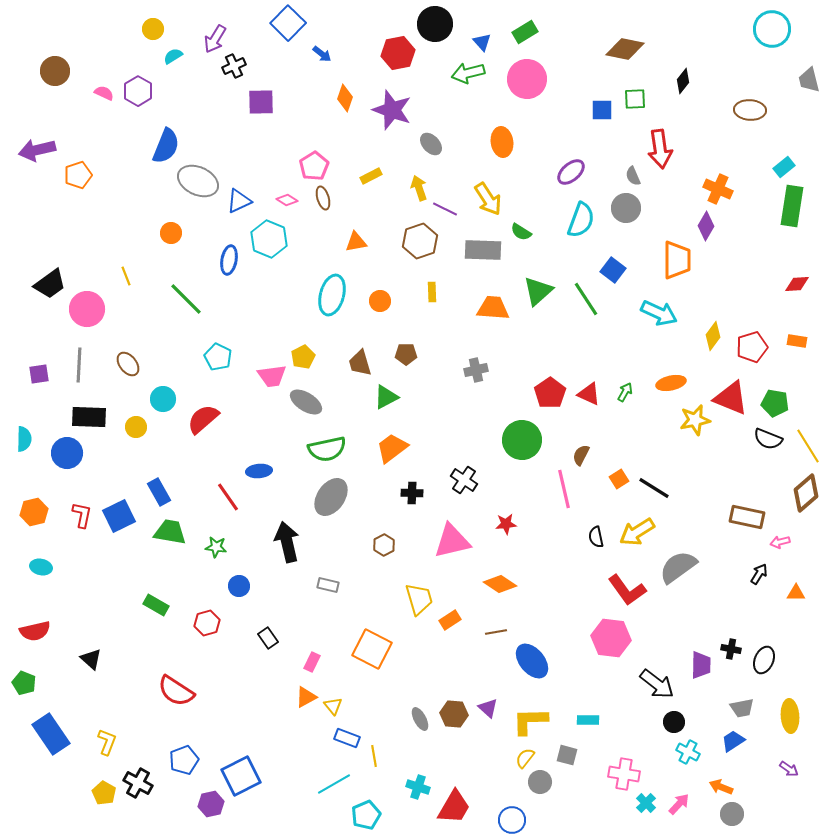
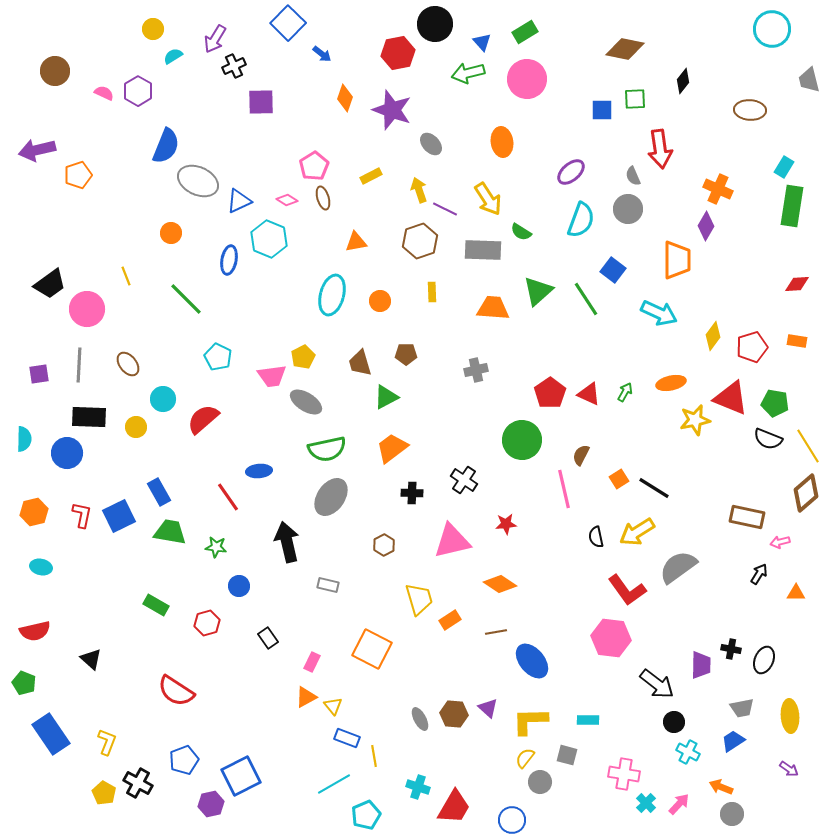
cyan rectangle at (784, 167): rotated 20 degrees counterclockwise
yellow arrow at (419, 188): moved 2 px down
gray circle at (626, 208): moved 2 px right, 1 px down
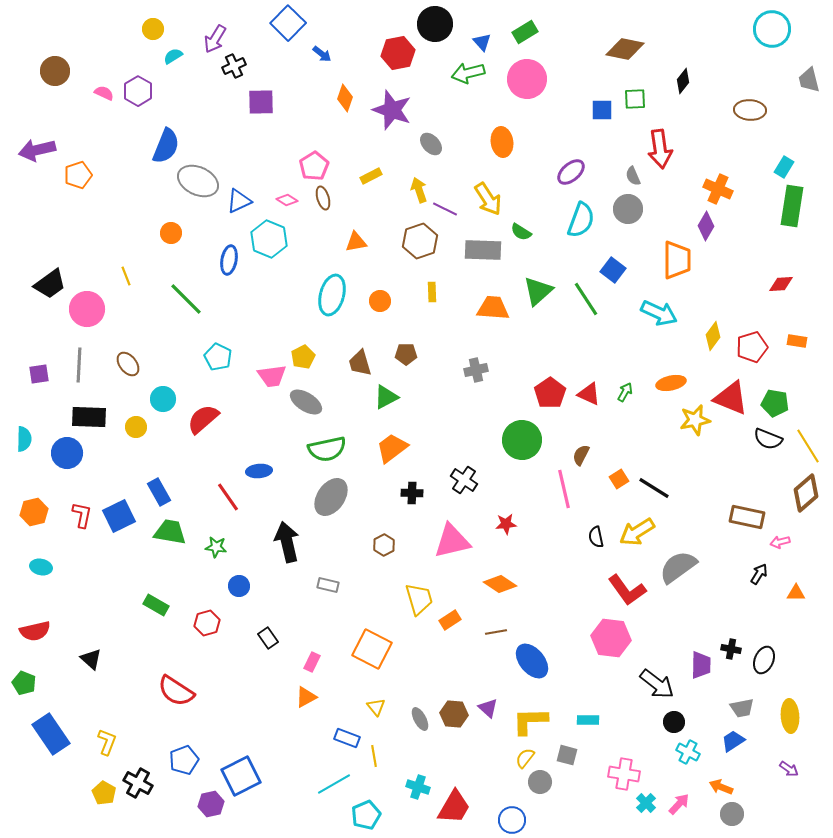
red diamond at (797, 284): moved 16 px left
yellow triangle at (333, 706): moved 43 px right, 1 px down
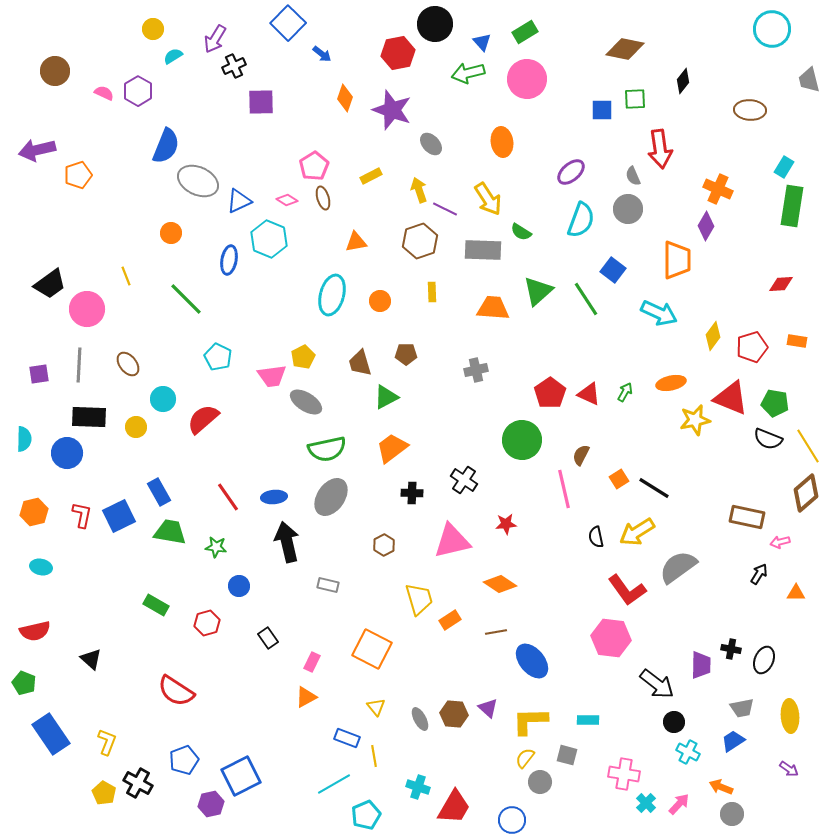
blue ellipse at (259, 471): moved 15 px right, 26 px down
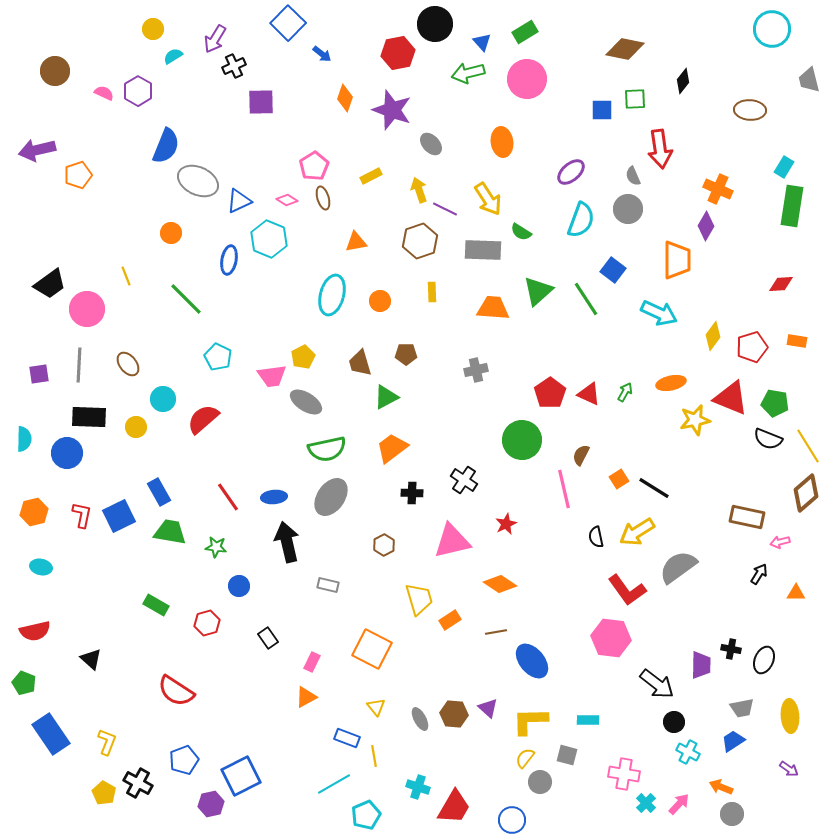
red star at (506, 524): rotated 20 degrees counterclockwise
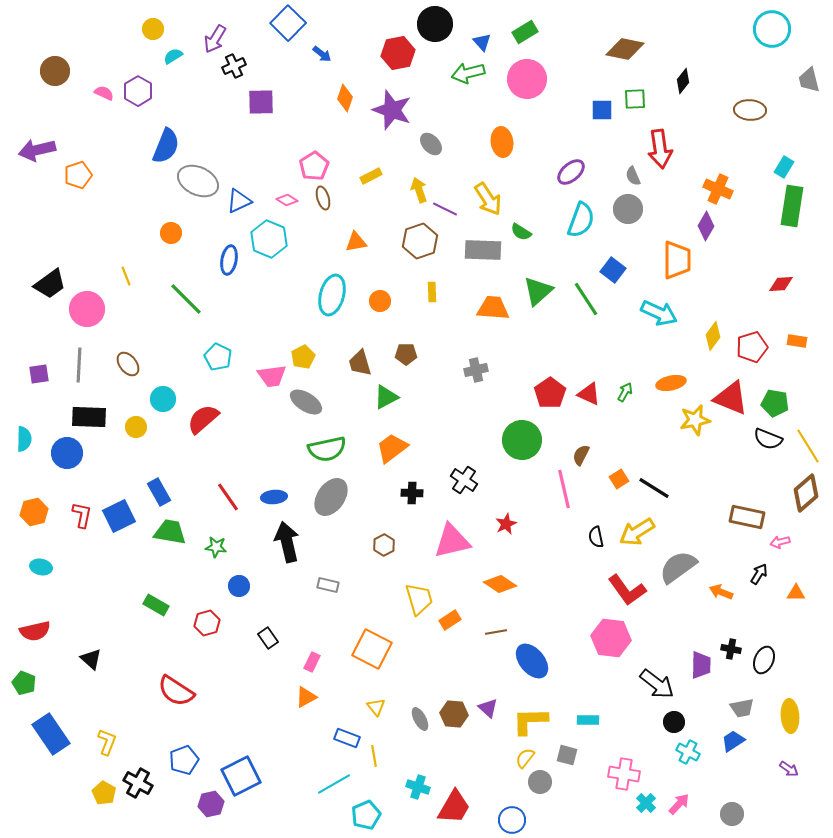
orange arrow at (721, 787): moved 195 px up
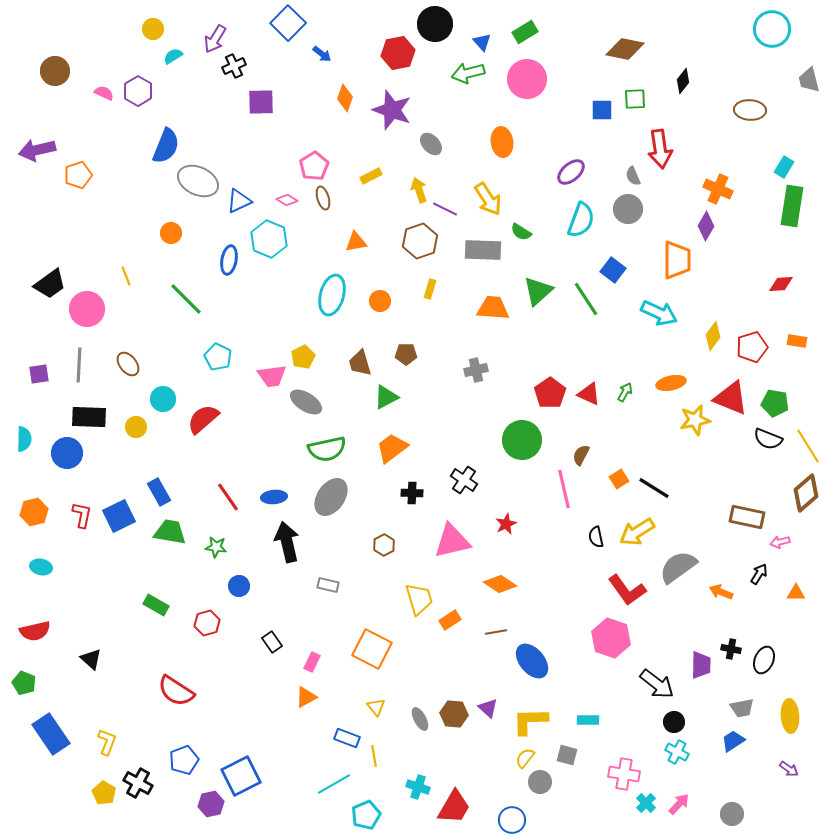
yellow rectangle at (432, 292): moved 2 px left, 3 px up; rotated 18 degrees clockwise
black rectangle at (268, 638): moved 4 px right, 4 px down
pink hexagon at (611, 638): rotated 12 degrees clockwise
cyan cross at (688, 752): moved 11 px left
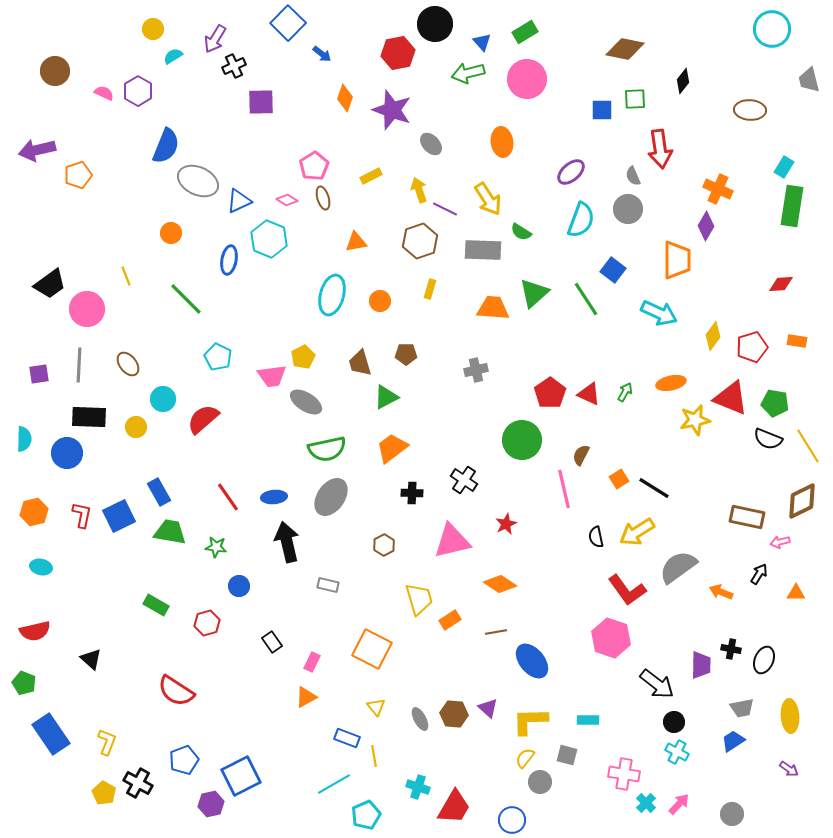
green triangle at (538, 291): moved 4 px left, 2 px down
brown diamond at (806, 493): moved 4 px left, 8 px down; rotated 15 degrees clockwise
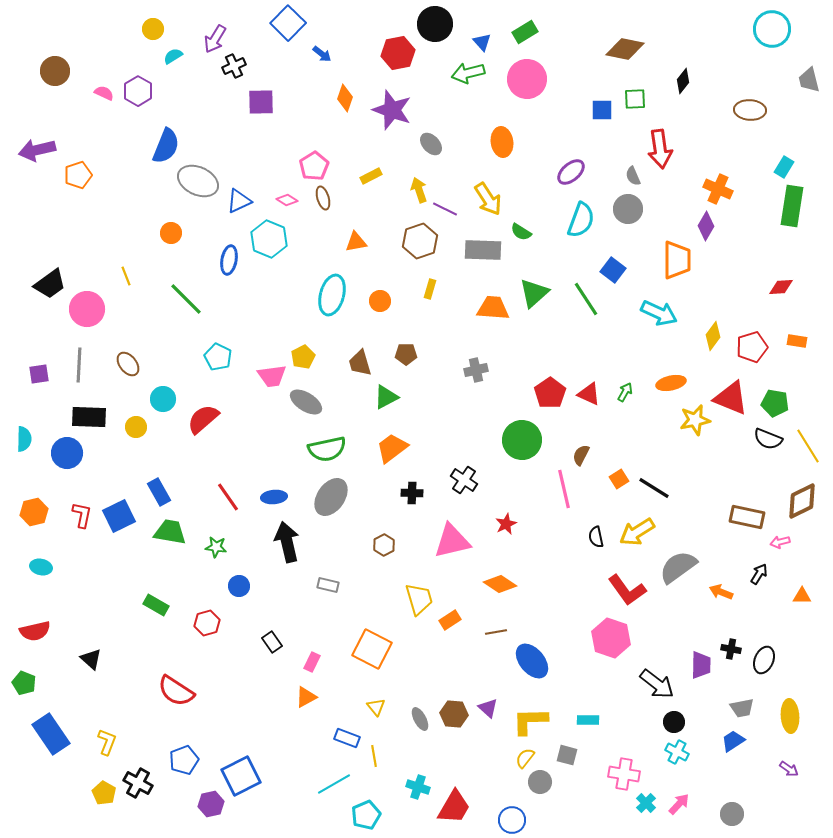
red diamond at (781, 284): moved 3 px down
orange triangle at (796, 593): moved 6 px right, 3 px down
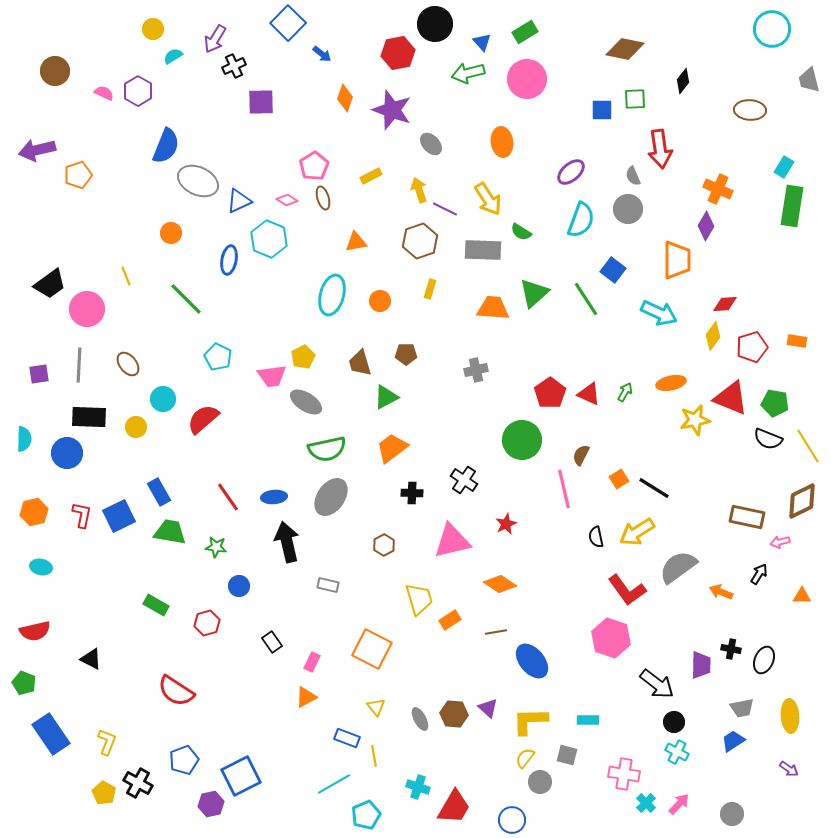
red diamond at (781, 287): moved 56 px left, 17 px down
black triangle at (91, 659): rotated 15 degrees counterclockwise
